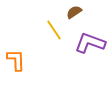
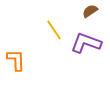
brown semicircle: moved 16 px right, 1 px up
purple L-shape: moved 4 px left
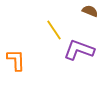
brown semicircle: rotated 56 degrees clockwise
purple L-shape: moved 7 px left, 7 px down
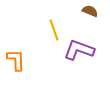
yellow line: rotated 15 degrees clockwise
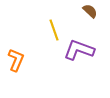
brown semicircle: rotated 21 degrees clockwise
orange L-shape: rotated 25 degrees clockwise
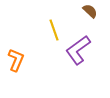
purple L-shape: moved 1 px left; rotated 56 degrees counterclockwise
